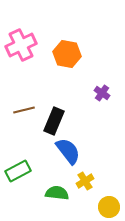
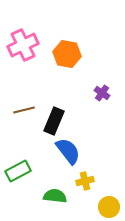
pink cross: moved 2 px right
yellow cross: rotated 18 degrees clockwise
green semicircle: moved 2 px left, 3 px down
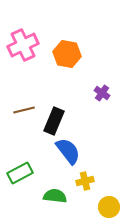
green rectangle: moved 2 px right, 2 px down
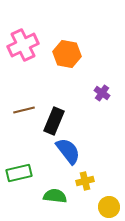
green rectangle: moved 1 px left; rotated 15 degrees clockwise
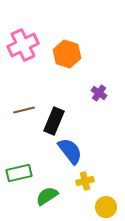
orange hexagon: rotated 8 degrees clockwise
purple cross: moved 3 px left
blue semicircle: moved 2 px right
green semicircle: moved 8 px left; rotated 40 degrees counterclockwise
yellow circle: moved 3 px left
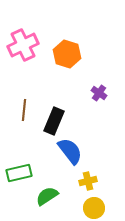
brown line: rotated 70 degrees counterclockwise
yellow cross: moved 3 px right
yellow circle: moved 12 px left, 1 px down
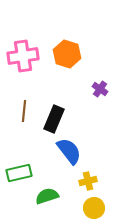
pink cross: moved 11 px down; rotated 16 degrees clockwise
purple cross: moved 1 px right, 4 px up
brown line: moved 1 px down
black rectangle: moved 2 px up
blue semicircle: moved 1 px left
green semicircle: rotated 15 degrees clockwise
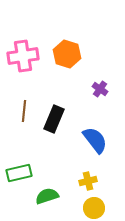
blue semicircle: moved 26 px right, 11 px up
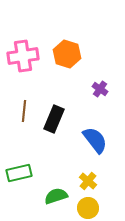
yellow cross: rotated 36 degrees counterclockwise
green semicircle: moved 9 px right
yellow circle: moved 6 px left
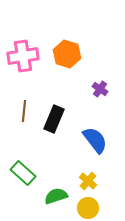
green rectangle: moved 4 px right; rotated 55 degrees clockwise
